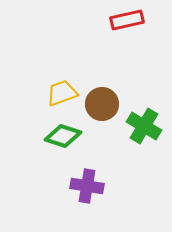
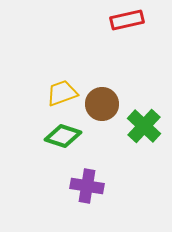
green cross: rotated 12 degrees clockwise
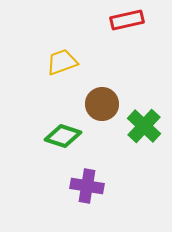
yellow trapezoid: moved 31 px up
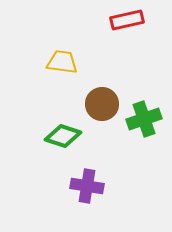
yellow trapezoid: rotated 28 degrees clockwise
green cross: moved 7 px up; rotated 28 degrees clockwise
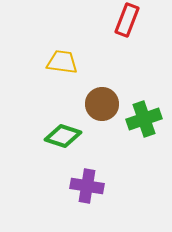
red rectangle: rotated 56 degrees counterclockwise
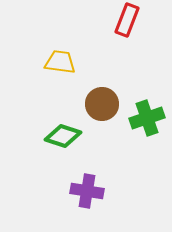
yellow trapezoid: moved 2 px left
green cross: moved 3 px right, 1 px up
purple cross: moved 5 px down
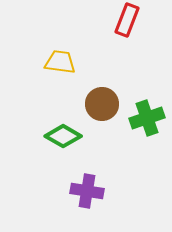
green diamond: rotated 12 degrees clockwise
